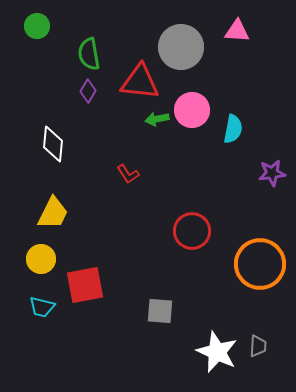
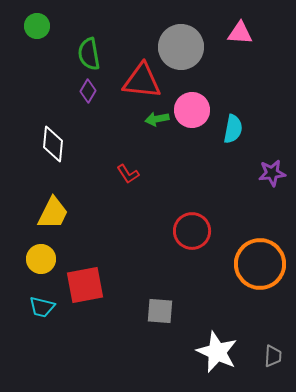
pink triangle: moved 3 px right, 2 px down
red triangle: moved 2 px right, 1 px up
gray trapezoid: moved 15 px right, 10 px down
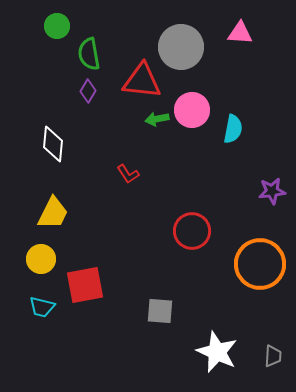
green circle: moved 20 px right
purple star: moved 18 px down
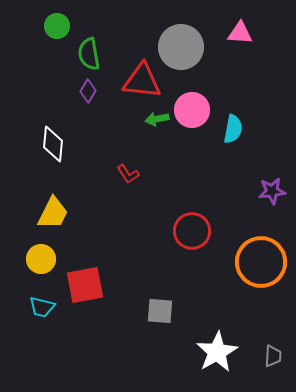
orange circle: moved 1 px right, 2 px up
white star: rotated 18 degrees clockwise
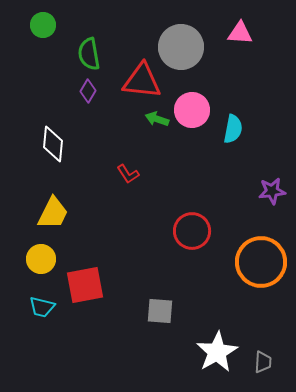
green circle: moved 14 px left, 1 px up
green arrow: rotated 30 degrees clockwise
gray trapezoid: moved 10 px left, 6 px down
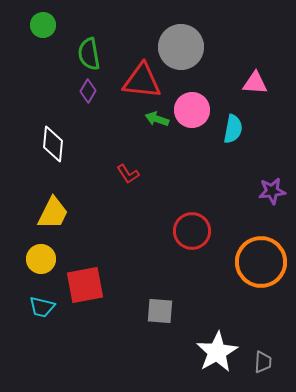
pink triangle: moved 15 px right, 50 px down
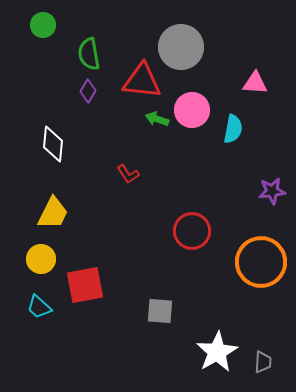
cyan trapezoid: moved 3 px left; rotated 28 degrees clockwise
